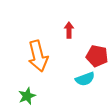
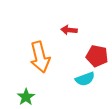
red arrow: rotated 84 degrees counterclockwise
orange arrow: moved 2 px right, 1 px down
green star: moved 1 px left, 1 px down; rotated 12 degrees counterclockwise
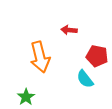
cyan semicircle: rotated 72 degrees clockwise
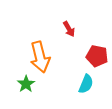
red arrow: moved 1 px up; rotated 126 degrees counterclockwise
cyan semicircle: moved 1 px right, 5 px down; rotated 120 degrees counterclockwise
green star: moved 13 px up
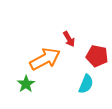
red arrow: moved 10 px down
orange arrow: moved 5 px right, 2 px down; rotated 104 degrees counterclockwise
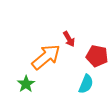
orange arrow: moved 1 px right, 2 px up; rotated 12 degrees counterclockwise
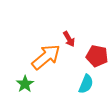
green star: moved 1 px left
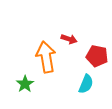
red arrow: rotated 42 degrees counterclockwise
orange arrow: rotated 60 degrees counterclockwise
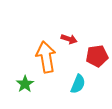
red pentagon: rotated 20 degrees counterclockwise
cyan semicircle: moved 8 px left
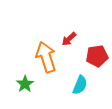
red arrow: rotated 119 degrees clockwise
orange arrow: rotated 8 degrees counterclockwise
cyan semicircle: moved 2 px right, 1 px down
